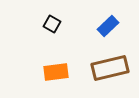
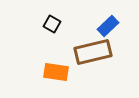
brown rectangle: moved 17 px left, 16 px up
orange rectangle: rotated 15 degrees clockwise
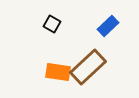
brown rectangle: moved 5 px left, 15 px down; rotated 30 degrees counterclockwise
orange rectangle: moved 2 px right
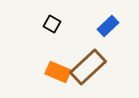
orange rectangle: rotated 15 degrees clockwise
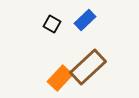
blue rectangle: moved 23 px left, 6 px up
orange rectangle: moved 2 px right, 6 px down; rotated 70 degrees counterclockwise
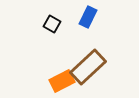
blue rectangle: moved 3 px right, 3 px up; rotated 20 degrees counterclockwise
orange rectangle: moved 2 px right, 3 px down; rotated 20 degrees clockwise
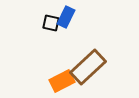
blue rectangle: moved 22 px left
black square: moved 1 px left, 1 px up; rotated 18 degrees counterclockwise
